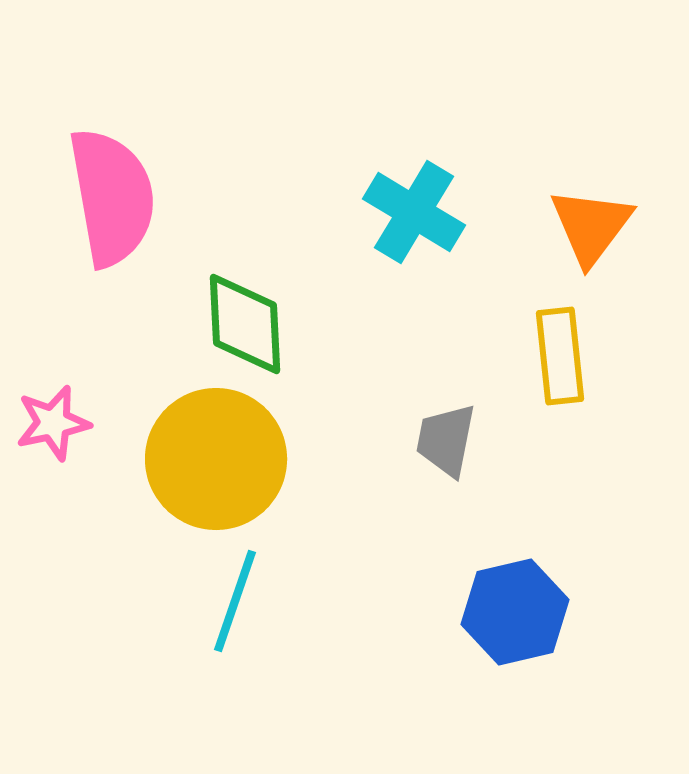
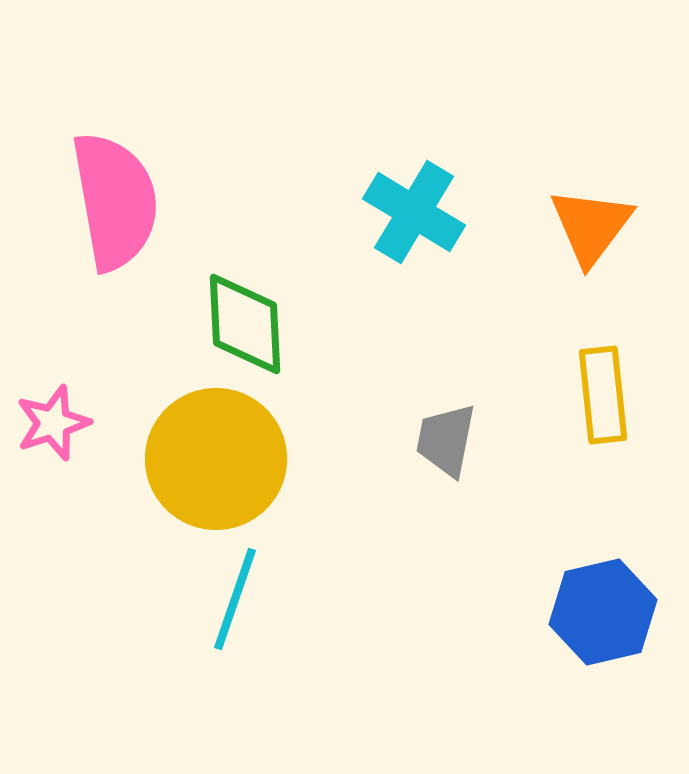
pink semicircle: moved 3 px right, 4 px down
yellow rectangle: moved 43 px right, 39 px down
pink star: rotated 6 degrees counterclockwise
cyan line: moved 2 px up
blue hexagon: moved 88 px right
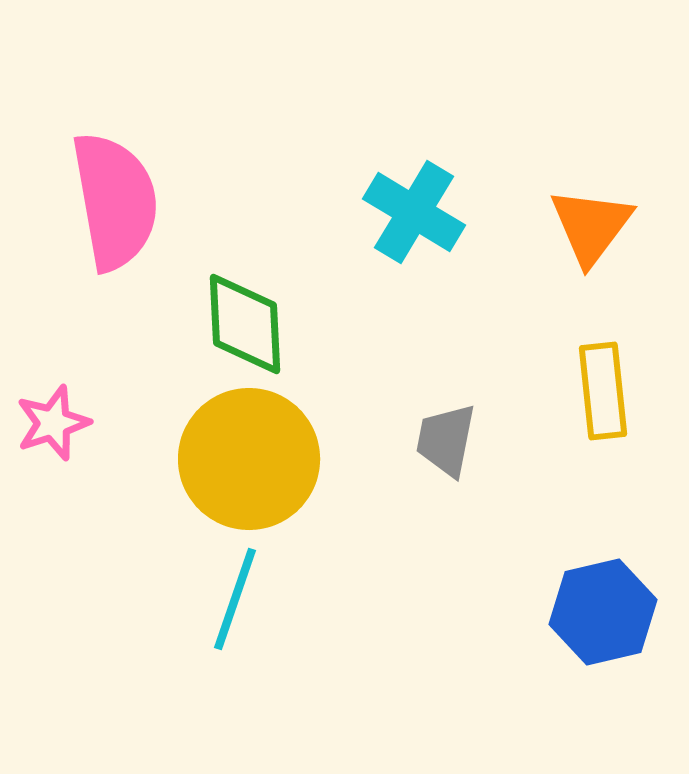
yellow rectangle: moved 4 px up
yellow circle: moved 33 px right
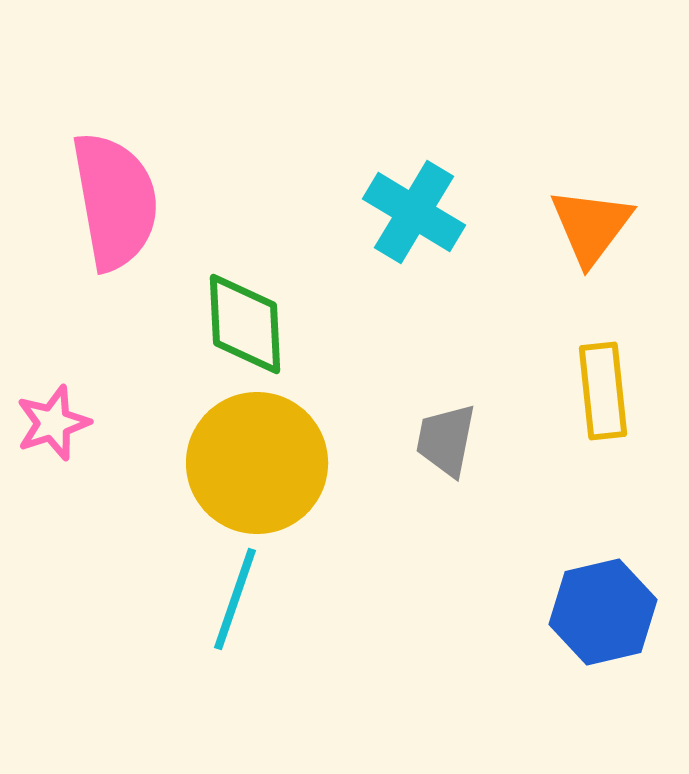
yellow circle: moved 8 px right, 4 px down
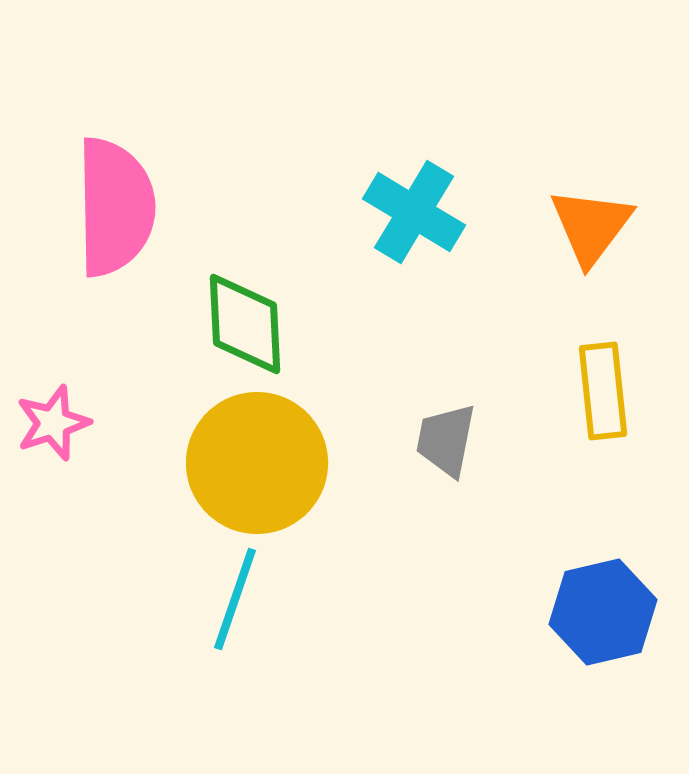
pink semicircle: moved 6 px down; rotated 9 degrees clockwise
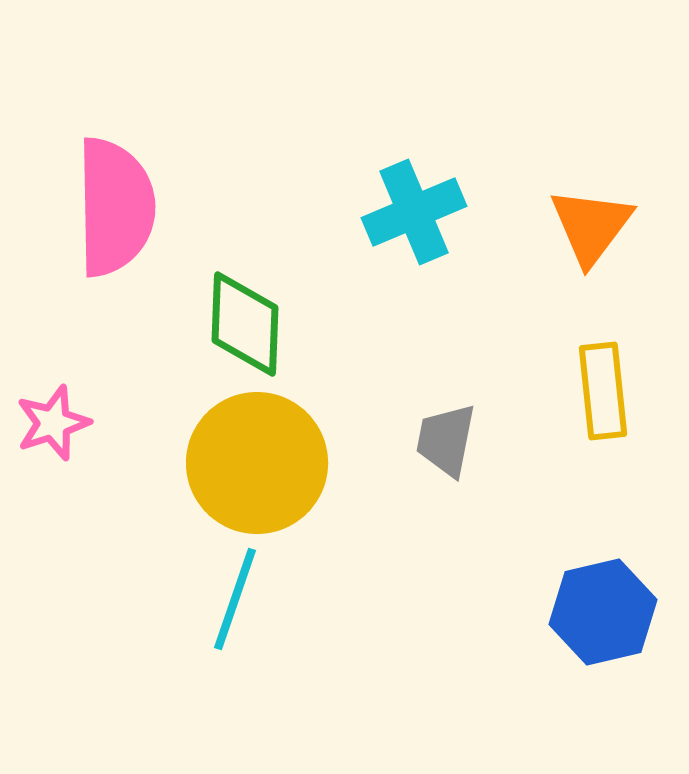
cyan cross: rotated 36 degrees clockwise
green diamond: rotated 5 degrees clockwise
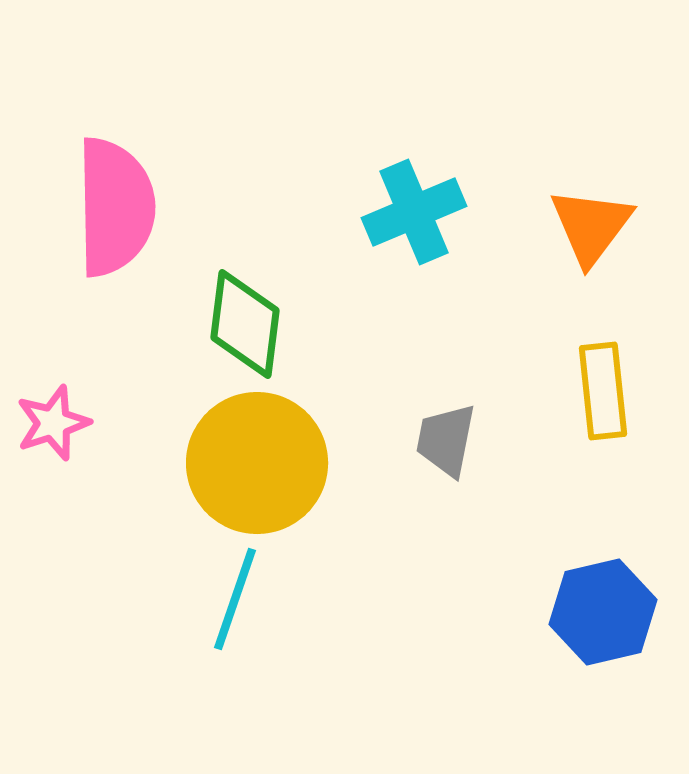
green diamond: rotated 5 degrees clockwise
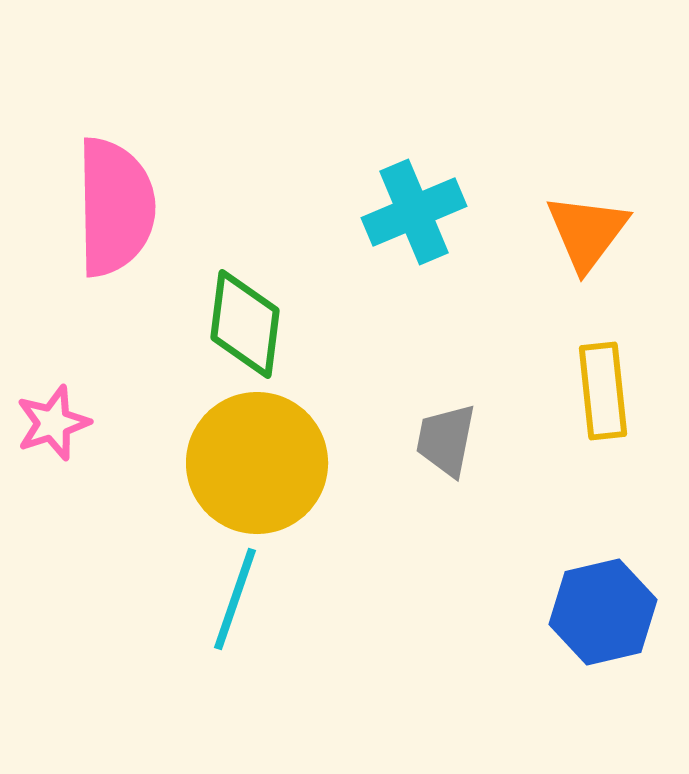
orange triangle: moved 4 px left, 6 px down
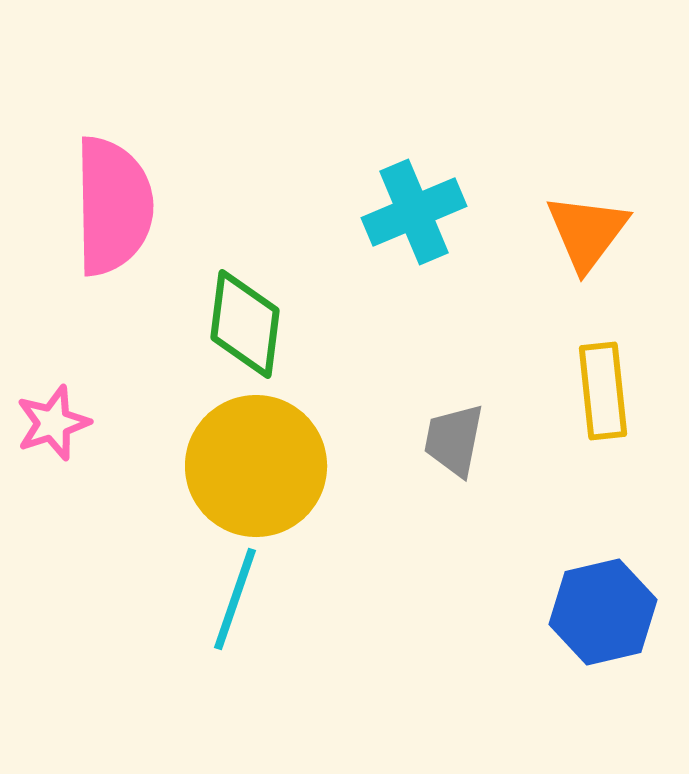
pink semicircle: moved 2 px left, 1 px up
gray trapezoid: moved 8 px right
yellow circle: moved 1 px left, 3 px down
